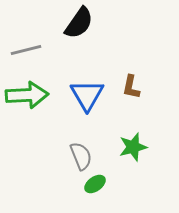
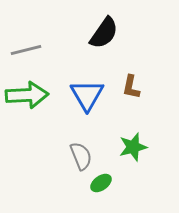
black semicircle: moved 25 px right, 10 px down
green ellipse: moved 6 px right, 1 px up
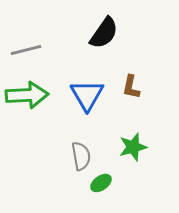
gray semicircle: rotated 12 degrees clockwise
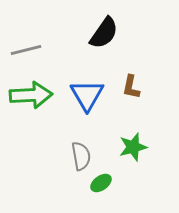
green arrow: moved 4 px right
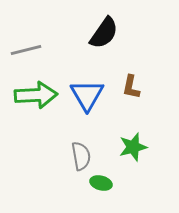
green arrow: moved 5 px right
green ellipse: rotated 50 degrees clockwise
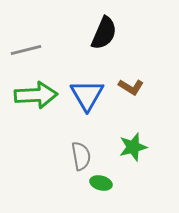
black semicircle: rotated 12 degrees counterclockwise
brown L-shape: rotated 70 degrees counterclockwise
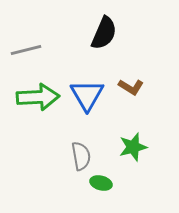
green arrow: moved 2 px right, 2 px down
